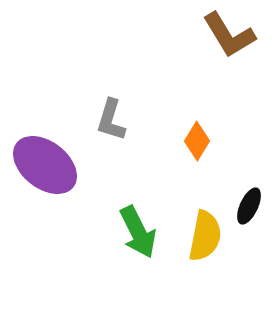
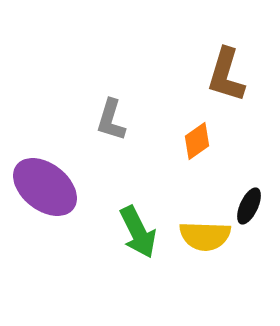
brown L-shape: moved 3 px left, 40 px down; rotated 48 degrees clockwise
orange diamond: rotated 24 degrees clockwise
purple ellipse: moved 22 px down
yellow semicircle: rotated 81 degrees clockwise
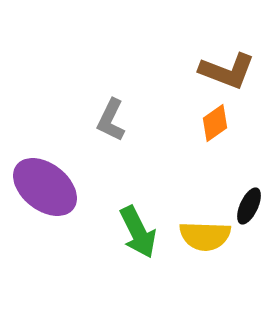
brown L-shape: moved 1 px right, 4 px up; rotated 86 degrees counterclockwise
gray L-shape: rotated 9 degrees clockwise
orange diamond: moved 18 px right, 18 px up
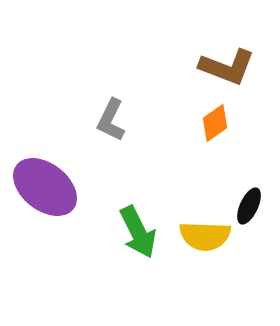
brown L-shape: moved 4 px up
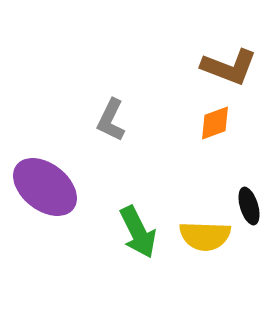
brown L-shape: moved 2 px right
orange diamond: rotated 15 degrees clockwise
black ellipse: rotated 42 degrees counterclockwise
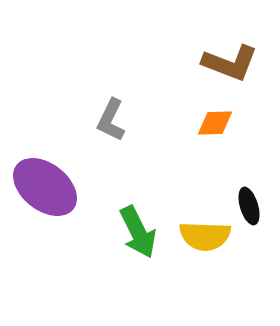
brown L-shape: moved 1 px right, 4 px up
orange diamond: rotated 18 degrees clockwise
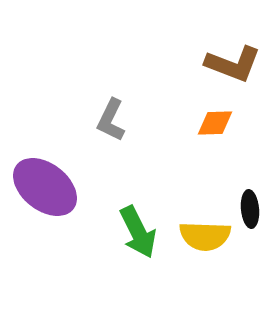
brown L-shape: moved 3 px right, 1 px down
black ellipse: moved 1 px right, 3 px down; rotated 12 degrees clockwise
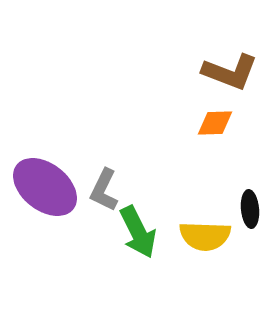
brown L-shape: moved 3 px left, 8 px down
gray L-shape: moved 7 px left, 70 px down
